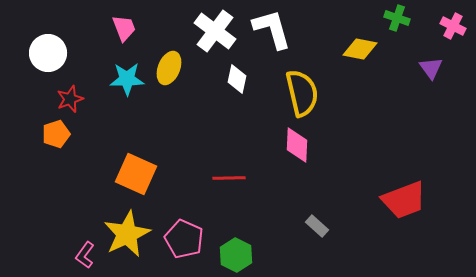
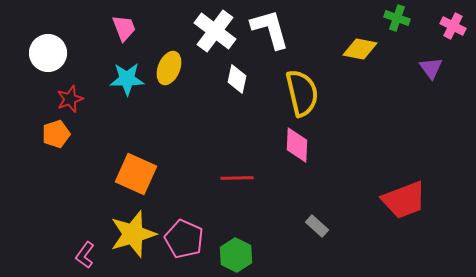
white L-shape: moved 2 px left
red line: moved 8 px right
yellow star: moved 6 px right; rotated 9 degrees clockwise
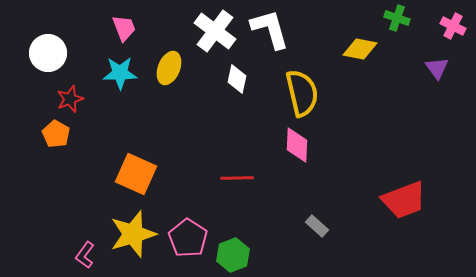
purple triangle: moved 6 px right
cyan star: moved 7 px left, 6 px up
orange pentagon: rotated 24 degrees counterclockwise
pink pentagon: moved 4 px right, 1 px up; rotated 9 degrees clockwise
green hexagon: moved 3 px left; rotated 12 degrees clockwise
